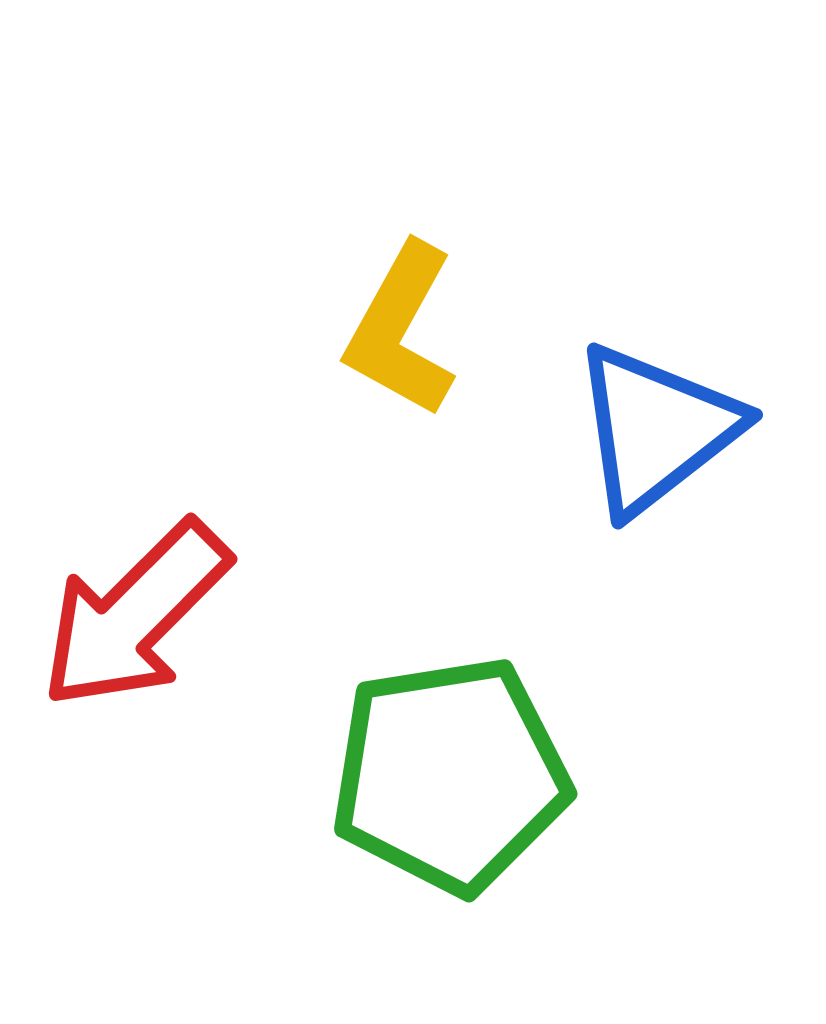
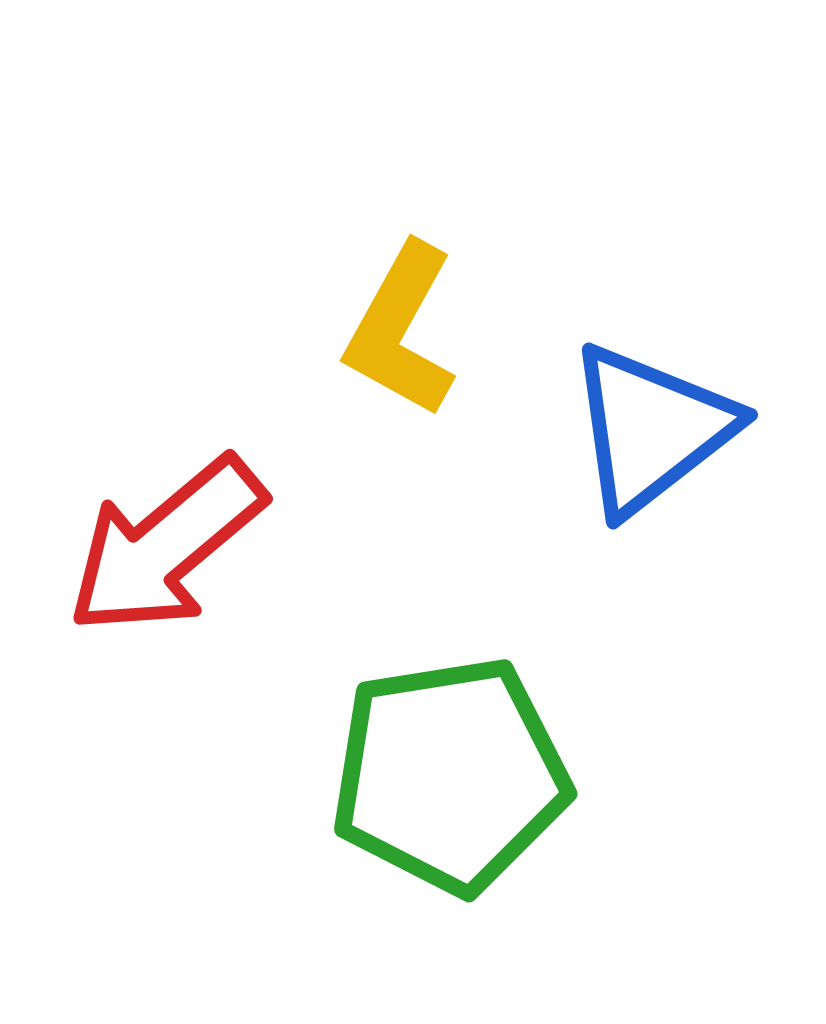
blue triangle: moved 5 px left
red arrow: moved 31 px right, 69 px up; rotated 5 degrees clockwise
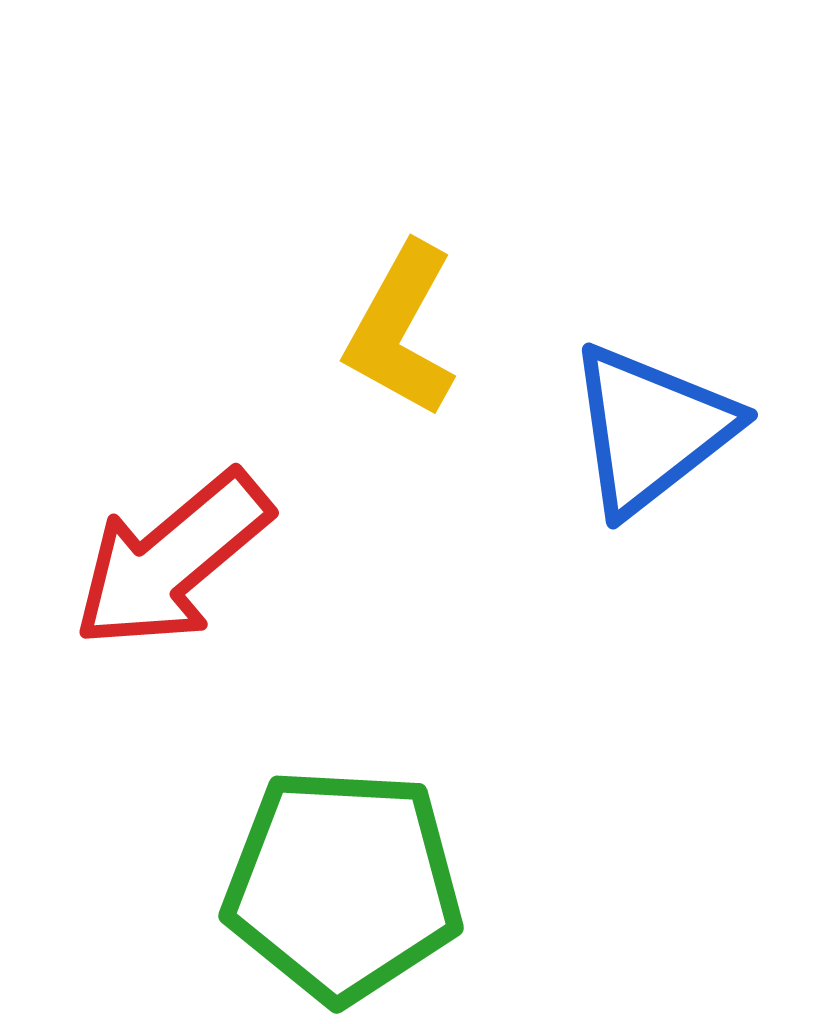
red arrow: moved 6 px right, 14 px down
green pentagon: moved 107 px left, 110 px down; rotated 12 degrees clockwise
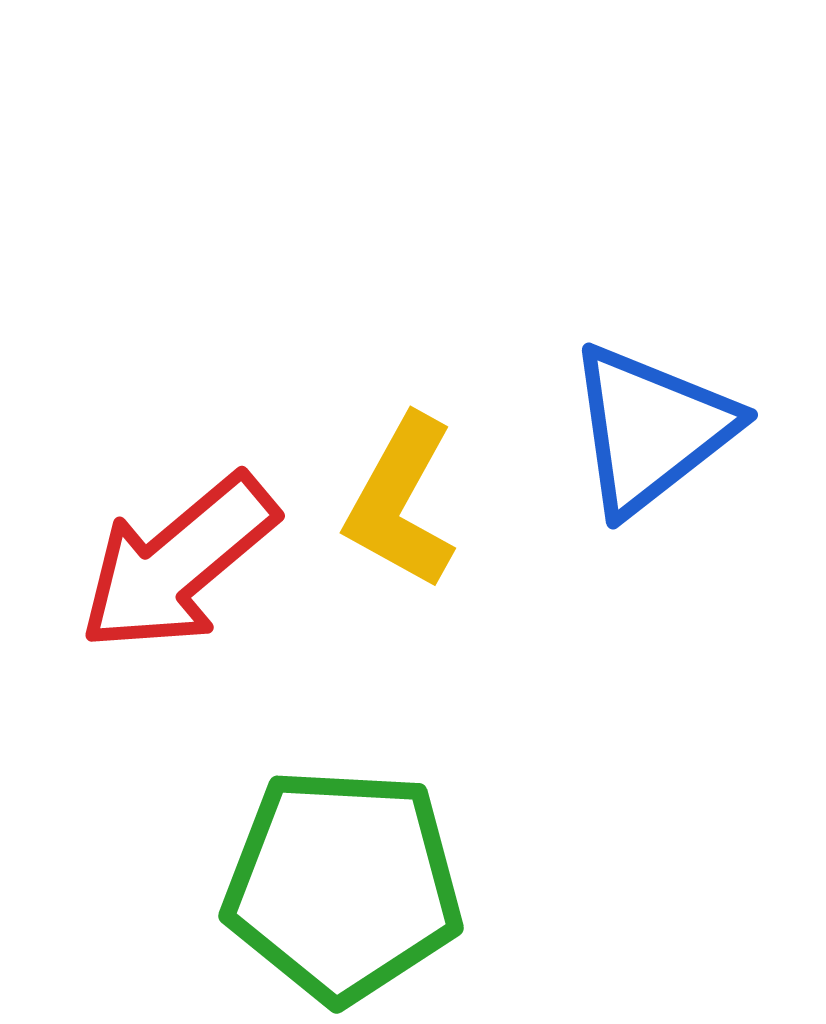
yellow L-shape: moved 172 px down
red arrow: moved 6 px right, 3 px down
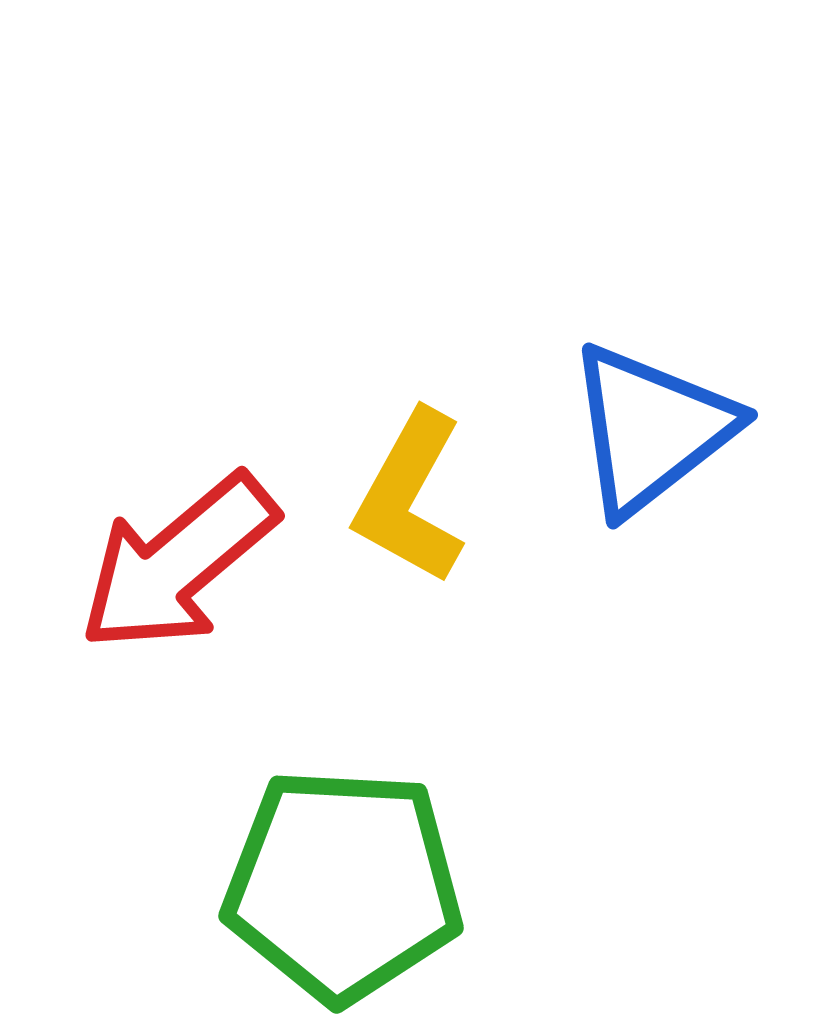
yellow L-shape: moved 9 px right, 5 px up
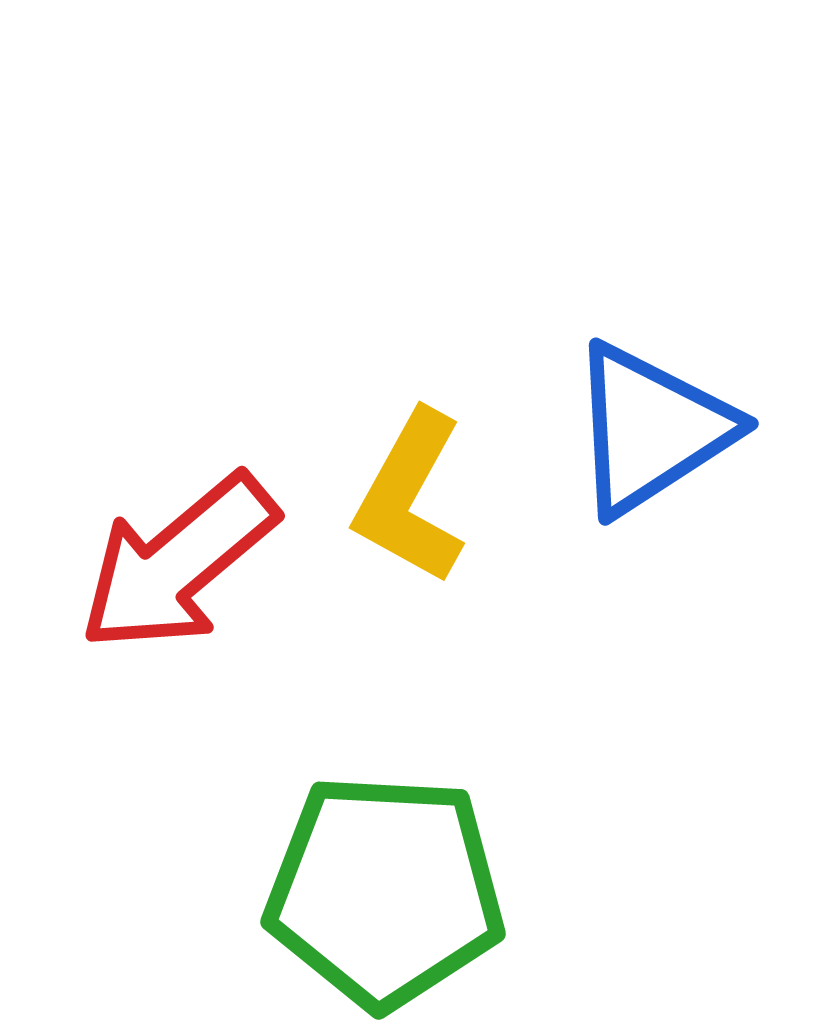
blue triangle: rotated 5 degrees clockwise
green pentagon: moved 42 px right, 6 px down
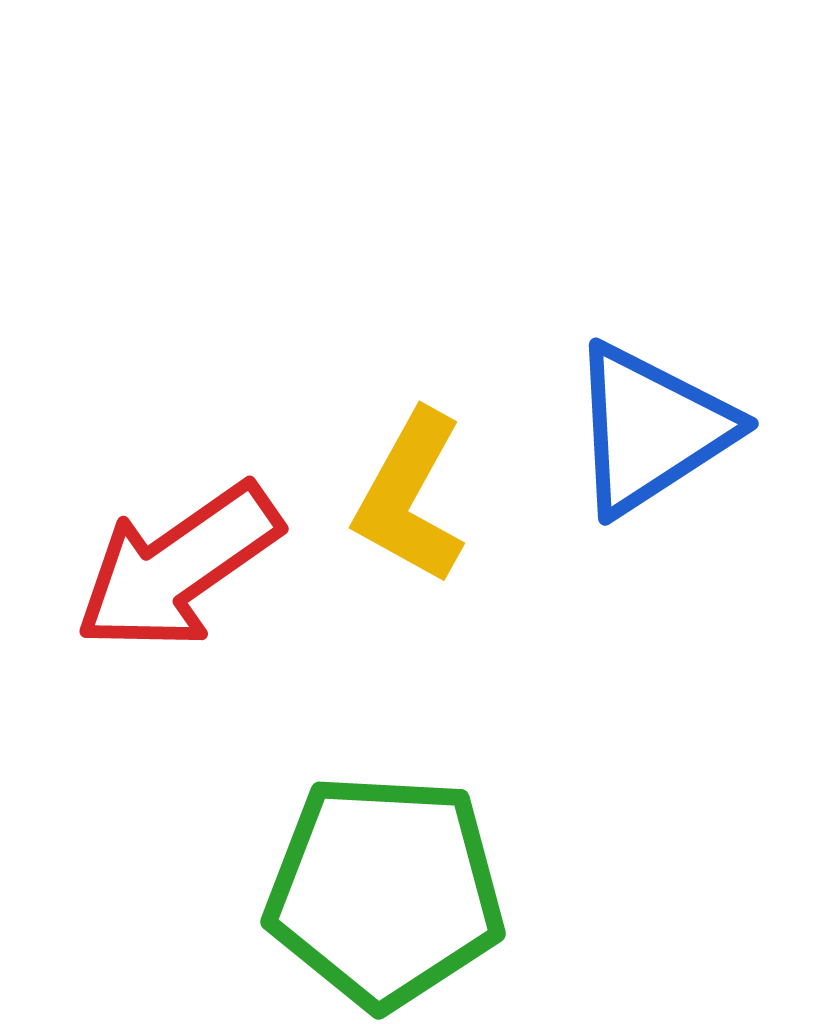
red arrow: moved 4 px down; rotated 5 degrees clockwise
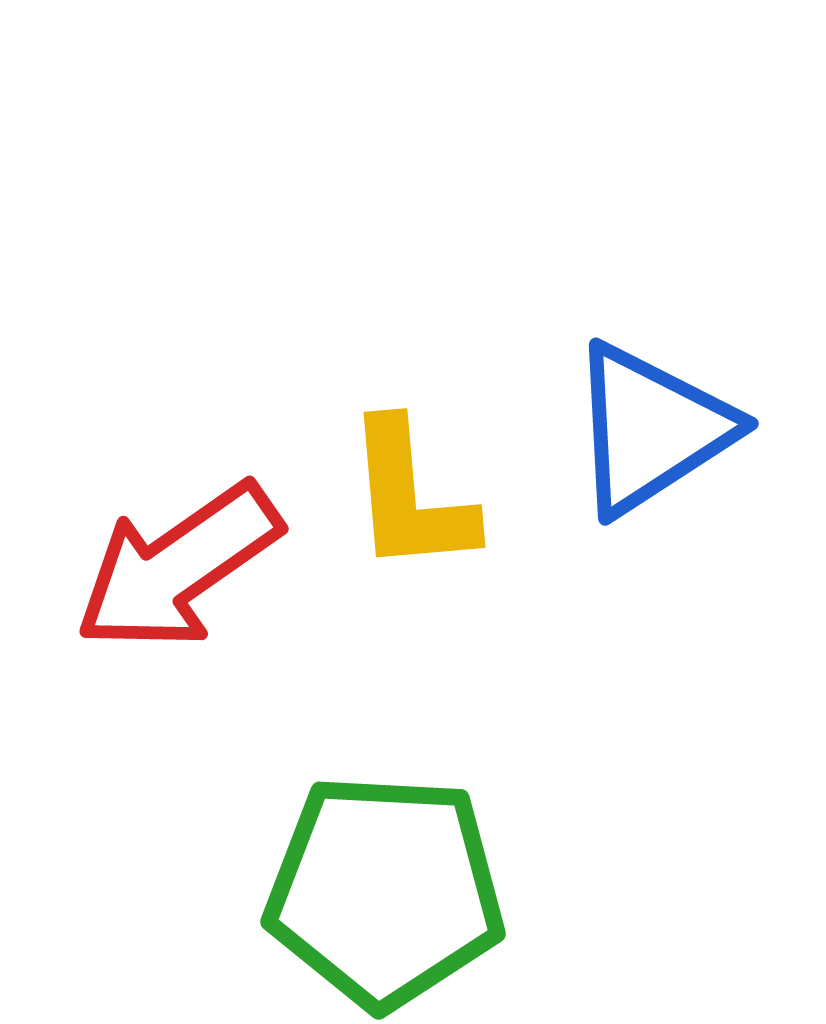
yellow L-shape: rotated 34 degrees counterclockwise
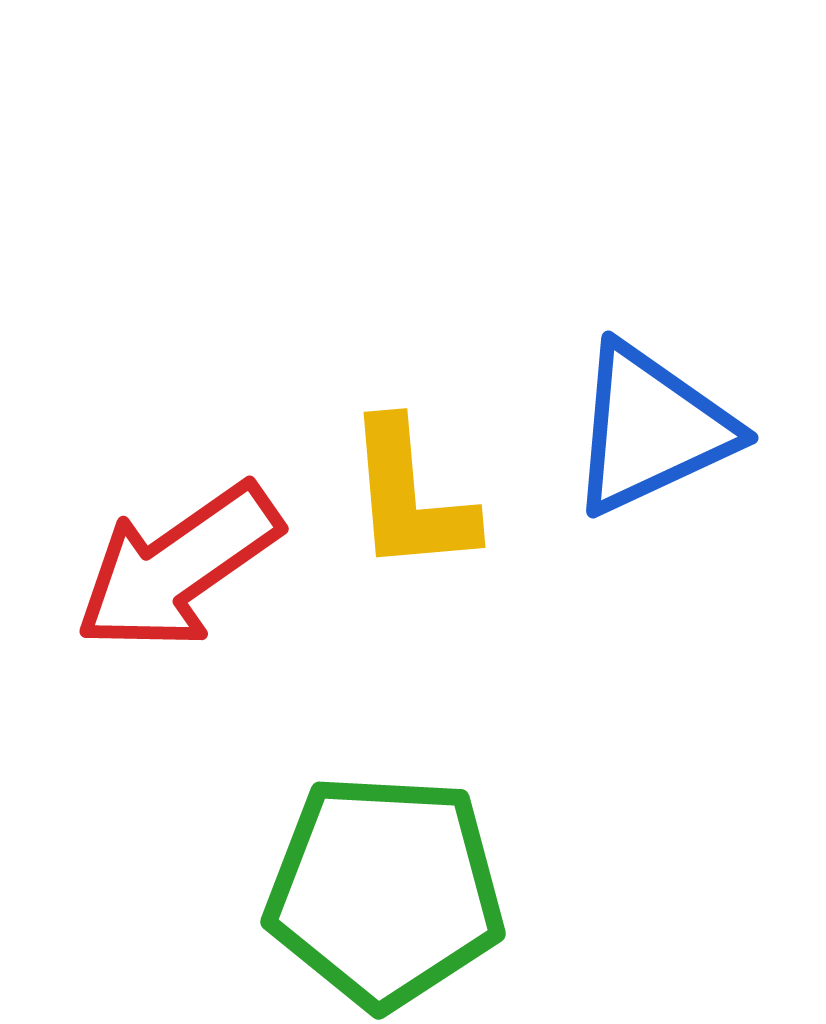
blue triangle: rotated 8 degrees clockwise
